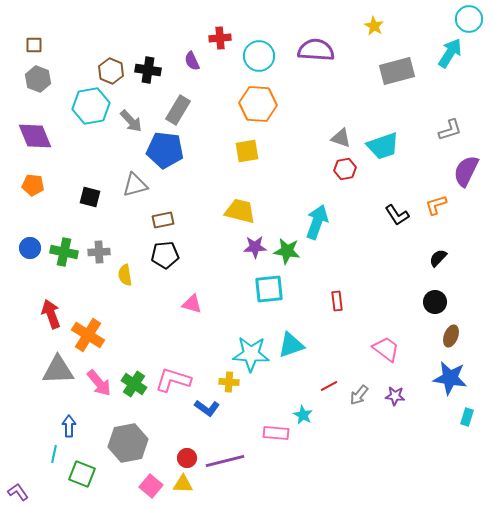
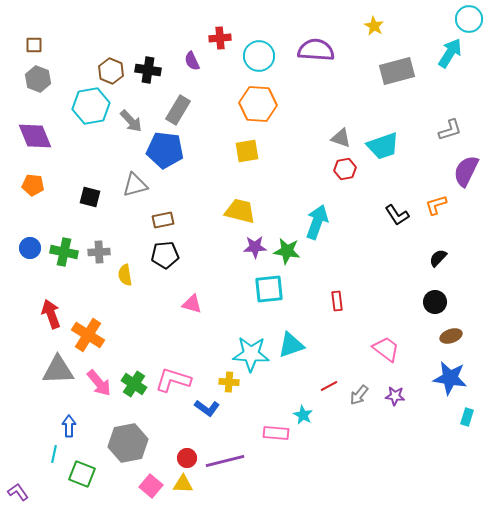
brown ellipse at (451, 336): rotated 50 degrees clockwise
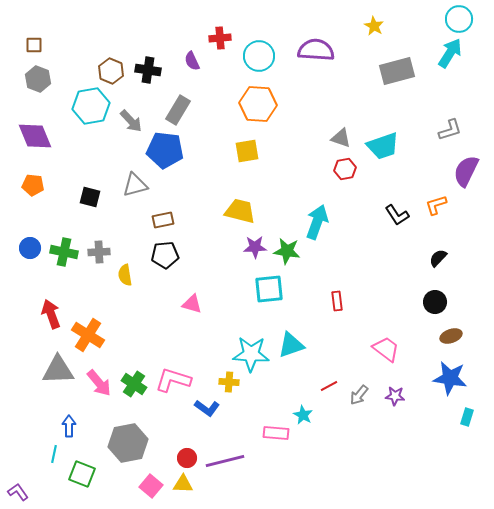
cyan circle at (469, 19): moved 10 px left
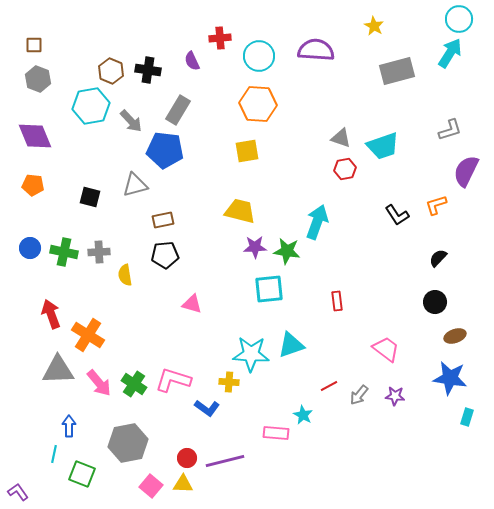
brown ellipse at (451, 336): moved 4 px right
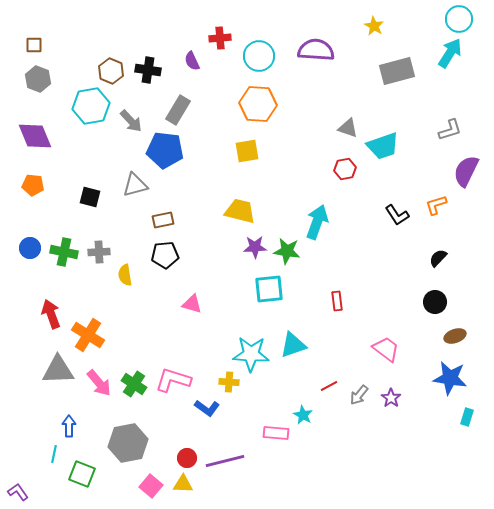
gray triangle at (341, 138): moved 7 px right, 10 px up
cyan triangle at (291, 345): moved 2 px right
purple star at (395, 396): moved 4 px left, 2 px down; rotated 30 degrees clockwise
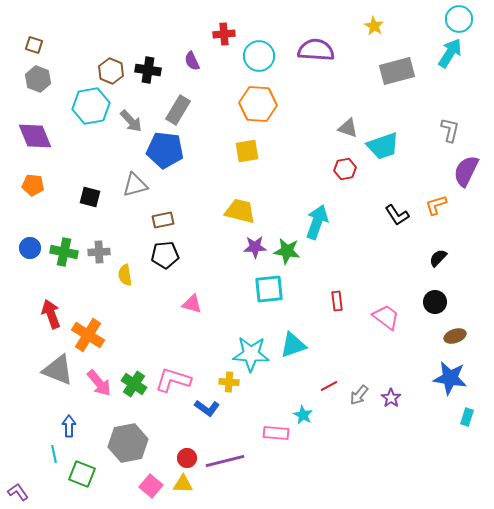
red cross at (220, 38): moved 4 px right, 4 px up
brown square at (34, 45): rotated 18 degrees clockwise
gray L-shape at (450, 130): rotated 60 degrees counterclockwise
pink trapezoid at (386, 349): moved 32 px up
gray triangle at (58, 370): rotated 24 degrees clockwise
cyan line at (54, 454): rotated 24 degrees counterclockwise
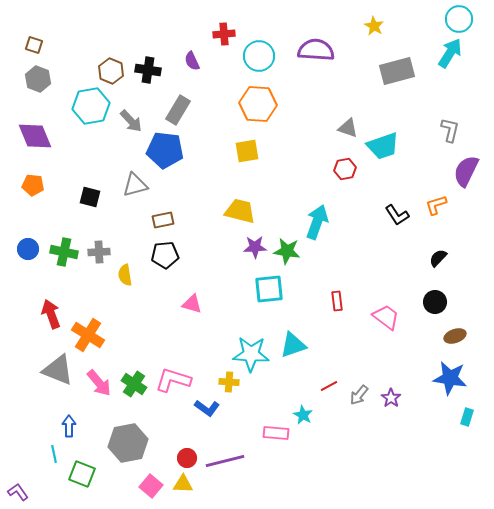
blue circle at (30, 248): moved 2 px left, 1 px down
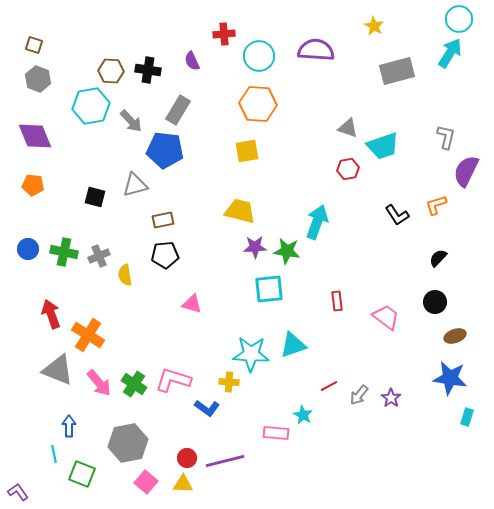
brown hexagon at (111, 71): rotated 20 degrees counterclockwise
gray L-shape at (450, 130): moved 4 px left, 7 px down
red hexagon at (345, 169): moved 3 px right
black square at (90, 197): moved 5 px right
gray cross at (99, 252): moved 4 px down; rotated 20 degrees counterclockwise
pink square at (151, 486): moved 5 px left, 4 px up
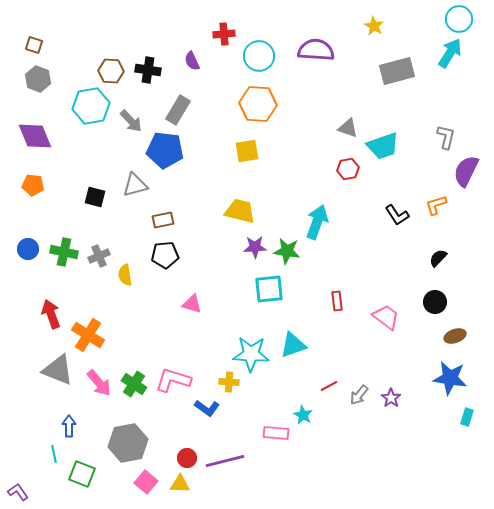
yellow triangle at (183, 484): moved 3 px left
